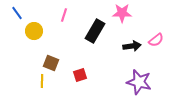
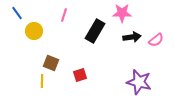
black arrow: moved 9 px up
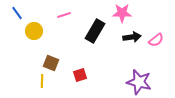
pink line: rotated 56 degrees clockwise
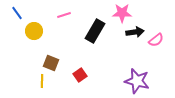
black arrow: moved 3 px right, 5 px up
red square: rotated 16 degrees counterclockwise
purple star: moved 2 px left, 1 px up
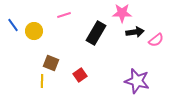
blue line: moved 4 px left, 12 px down
black rectangle: moved 1 px right, 2 px down
